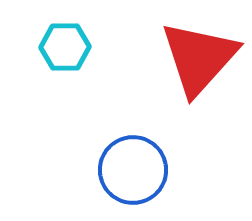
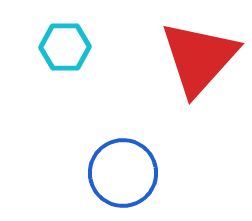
blue circle: moved 10 px left, 3 px down
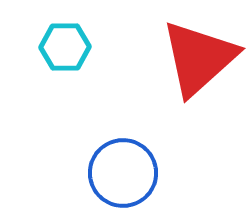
red triangle: rotated 6 degrees clockwise
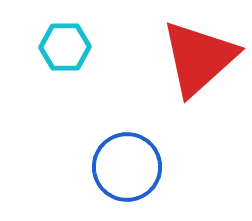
blue circle: moved 4 px right, 6 px up
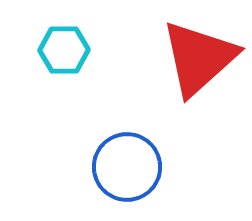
cyan hexagon: moved 1 px left, 3 px down
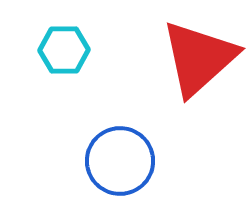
blue circle: moved 7 px left, 6 px up
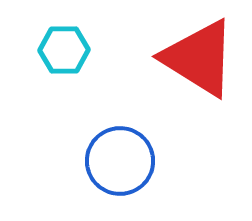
red triangle: rotated 46 degrees counterclockwise
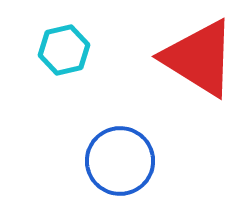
cyan hexagon: rotated 12 degrees counterclockwise
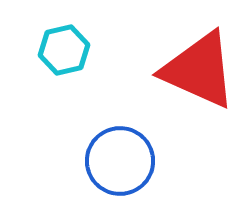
red triangle: moved 12 px down; rotated 8 degrees counterclockwise
